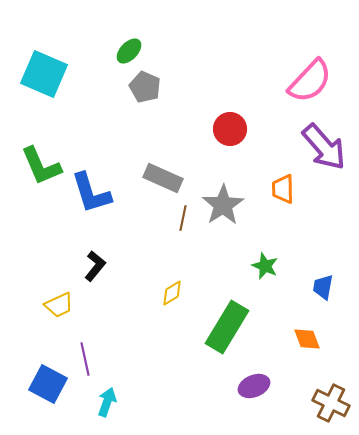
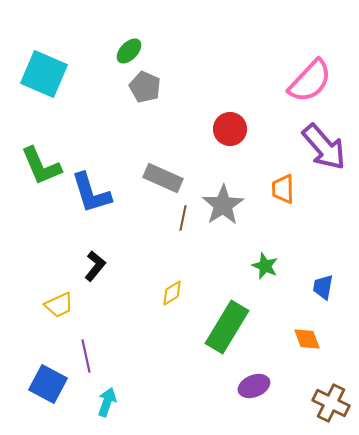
purple line: moved 1 px right, 3 px up
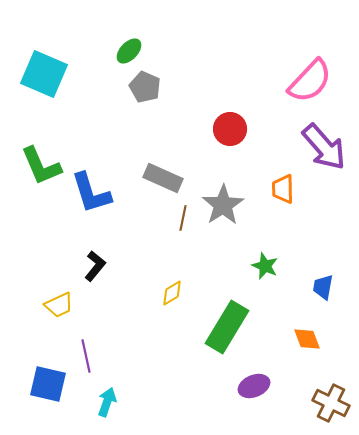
blue square: rotated 15 degrees counterclockwise
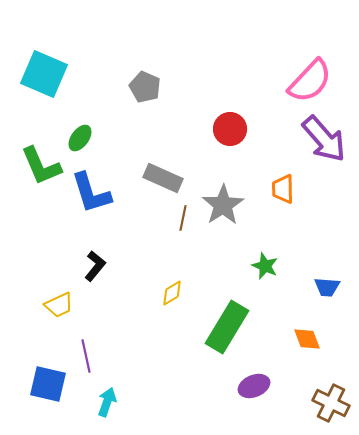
green ellipse: moved 49 px left, 87 px down; rotated 8 degrees counterclockwise
purple arrow: moved 8 px up
blue trapezoid: moved 4 px right; rotated 96 degrees counterclockwise
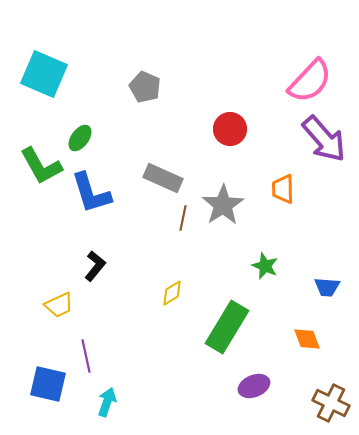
green L-shape: rotated 6 degrees counterclockwise
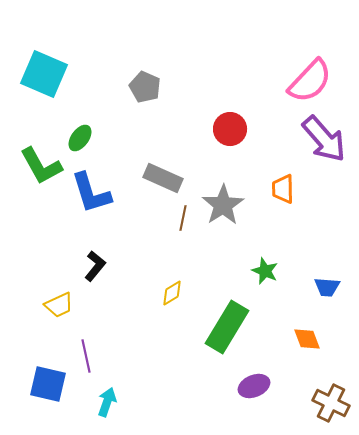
green star: moved 5 px down
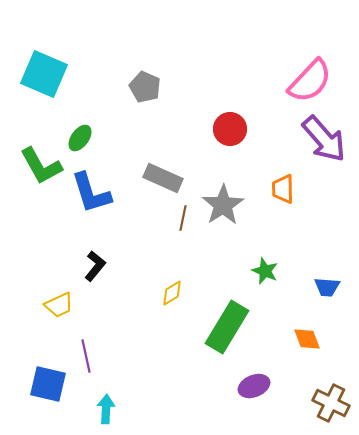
cyan arrow: moved 1 px left, 7 px down; rotated 16 degrees counterclockwise
